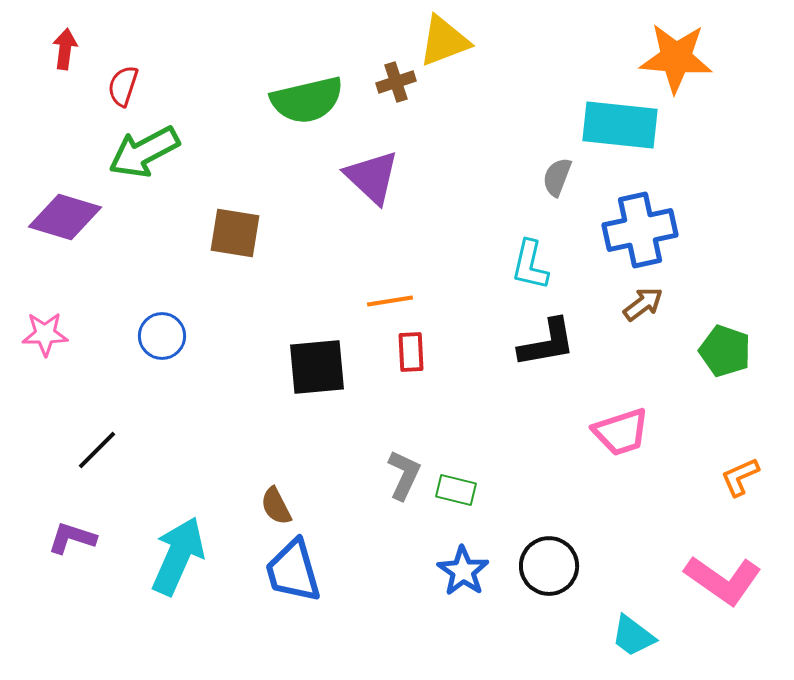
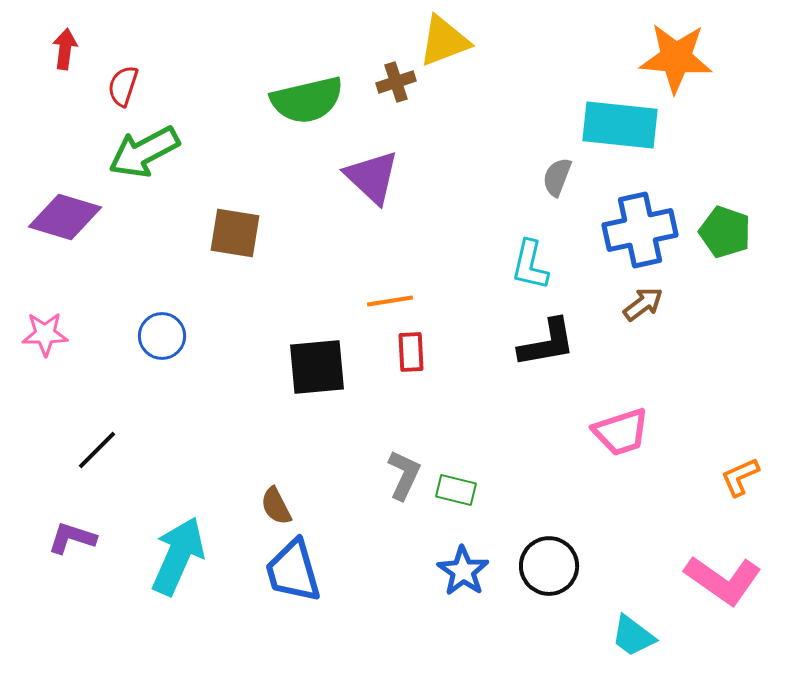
green pentagon: moved 119 px up
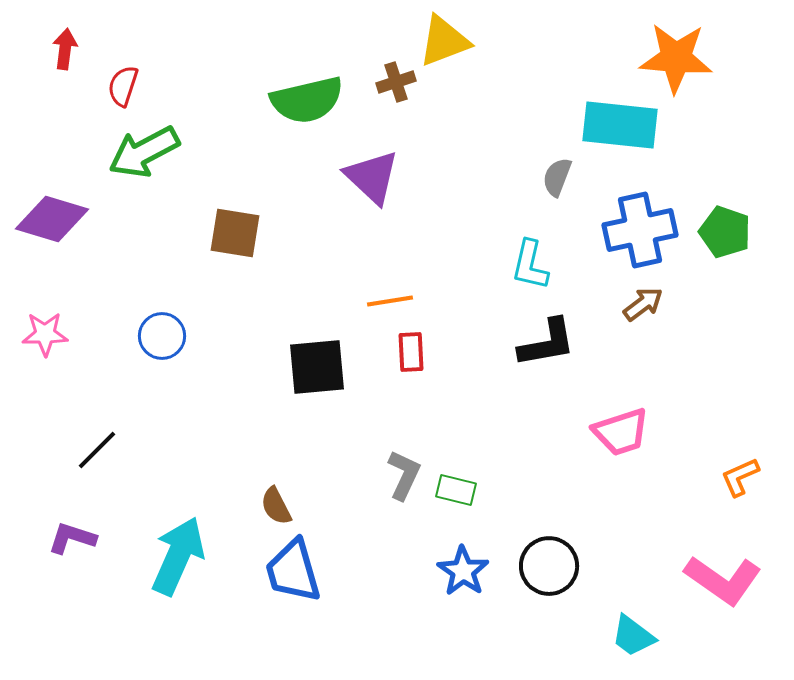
purple diamond: moved 13 px left, 2 px down
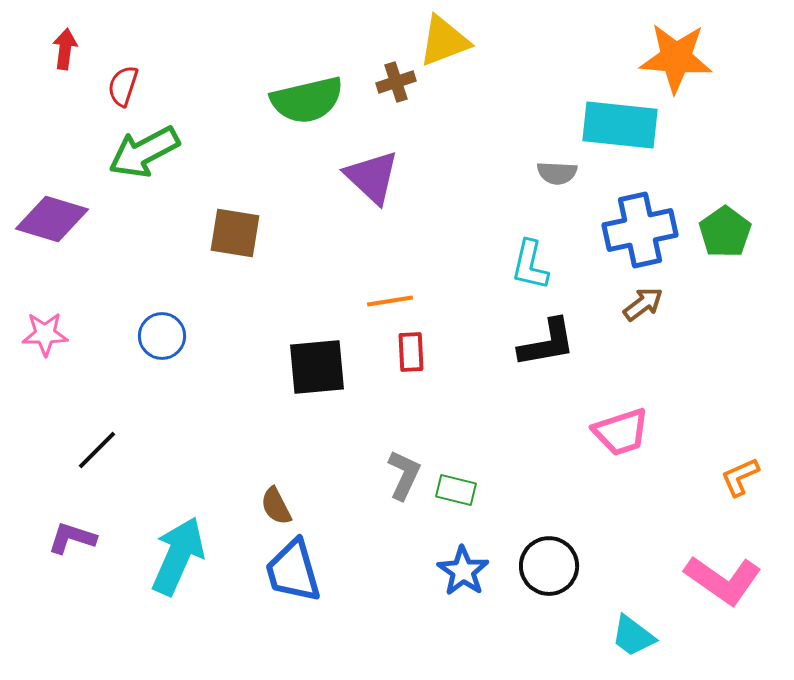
gray semicircle: moved 4 px up; rotated 108 degrees counterclockwise
green pentagon: rotated 18 degrees clockwise
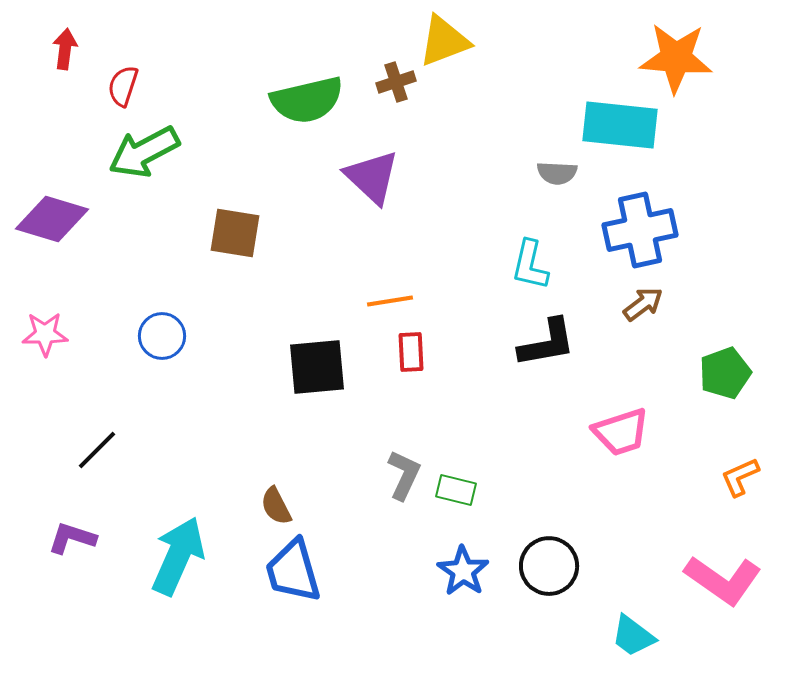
green pentagon: moved 141 px down; rotated 15 degrees clockwise
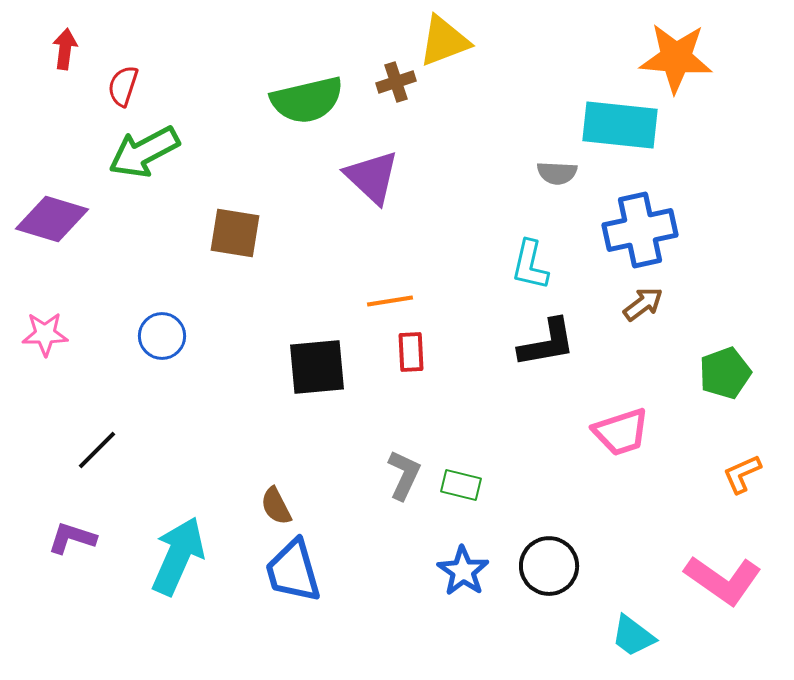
orange L-shape: moved 2 px right, 3 px up
green rectangle: moved 5 px right, 5 px up
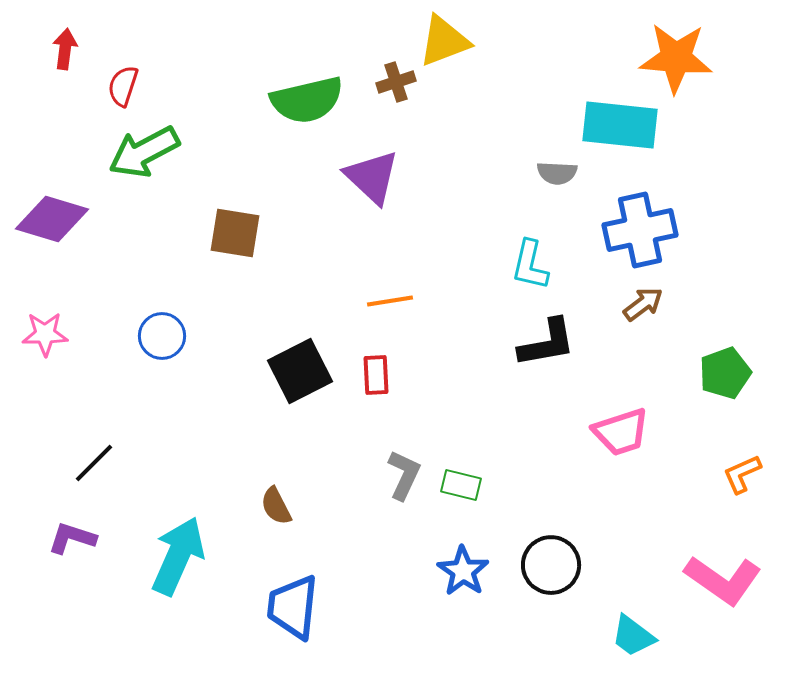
red rectangle: moved 35 px left, 23 px down
black square: moved 17 px left, 4 px down; rotated 22 degrees counterclockwise
black line: moved 3 px left, 13 px down
black circle: moved 2 px right, 1 px up
blue trapezoid: moved 36 px down; rotated 22 degrees clockwise
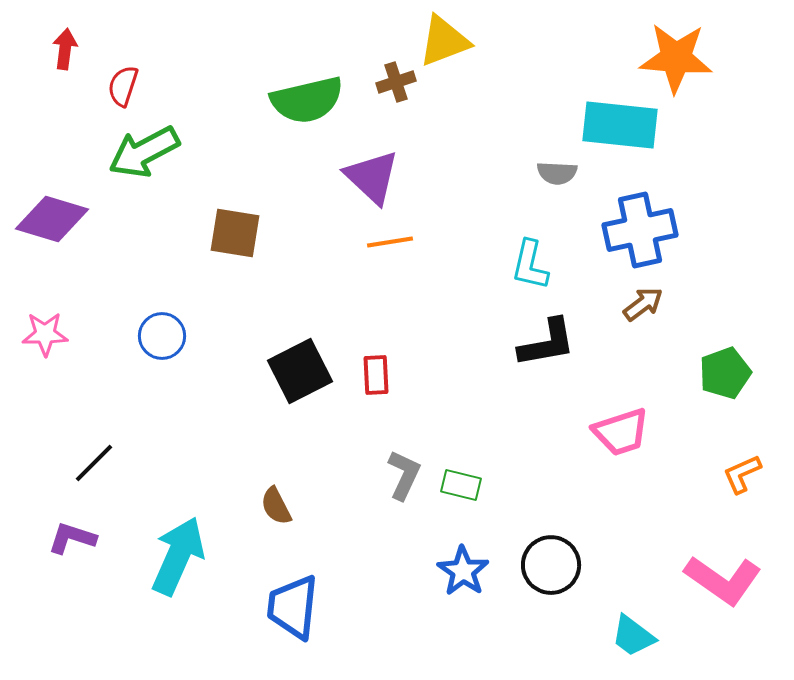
orange line: moved 59 px up
